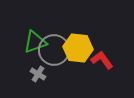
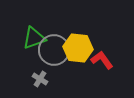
green triangle: moved 1 px left, 4 px up
gray cross: moved 2 px right, 5 px down
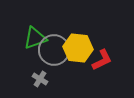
green triangle: moved 1 px right
red L-shape: rotated 100 degrees clockwise
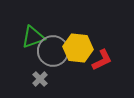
green triangle: moved 2 px left, 1 px up
gray circle: moved 1 px left, 1 px down
gray cross: rotated 14 degrees clockwise
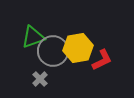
yellow hexagon: rotated 16 degrees counterclockwise
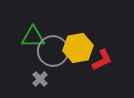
green triangle: rotated 20 degrees clockwise
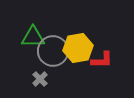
red L-shape: rotated 25 degrees clockwise
